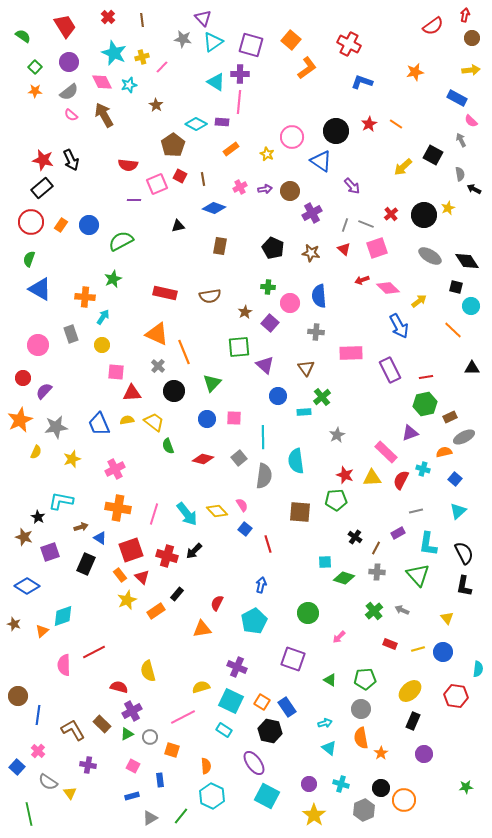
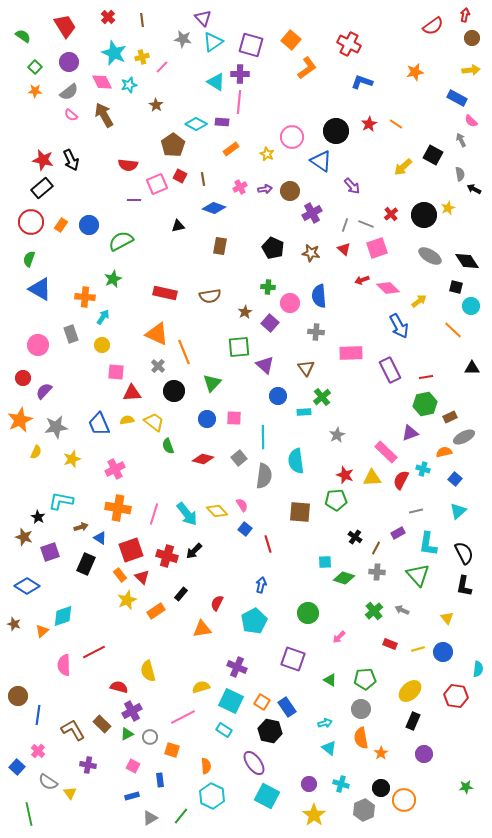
black rectangle at (177, 594): moved 4 px right
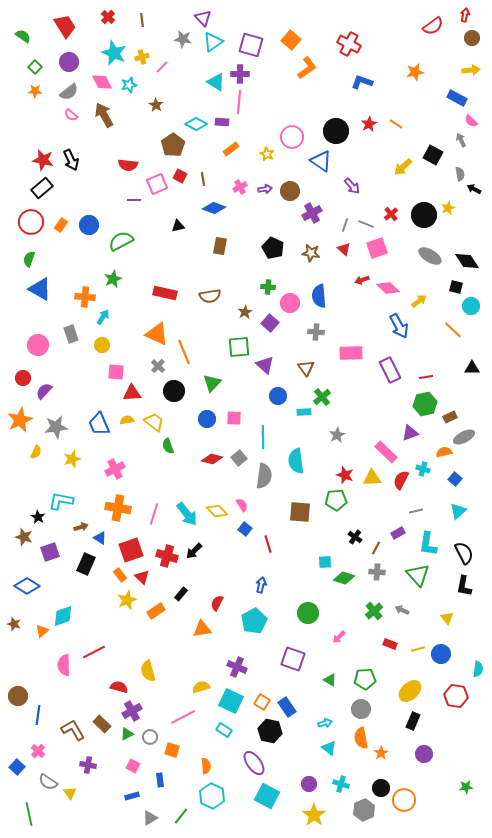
red diamond at (203, 459): moved 9 px right
blue circle at (443, 652): moved 2 px left, 2 px down
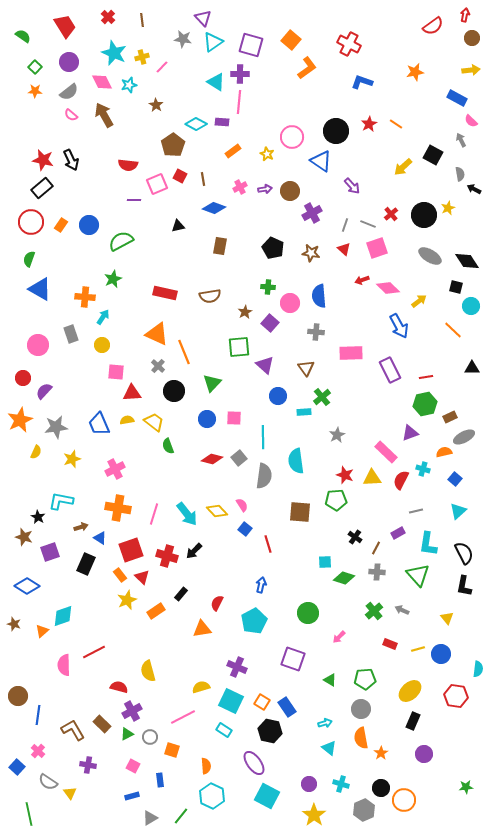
orange rectangle at (231, 149): moved 2 px right, 2 px down
gray line at (366, 224): moved 2 px right
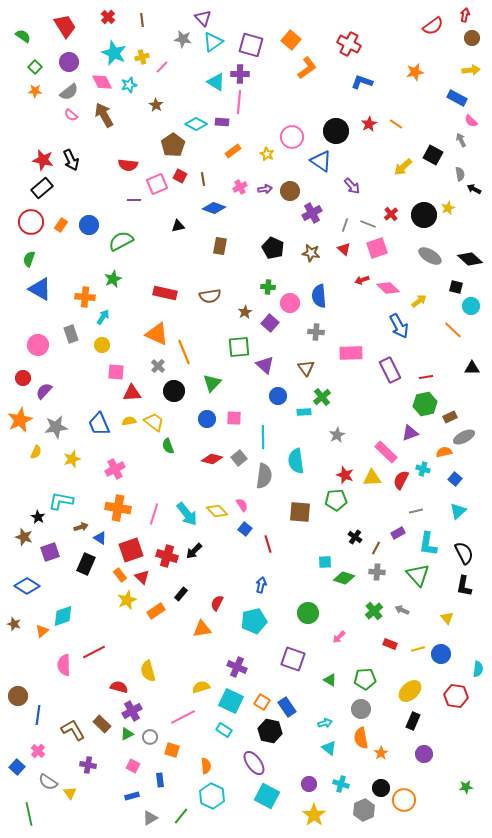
black diamond at (467, 261): moved 3 px right, 2 px up; rotated 15 degrees counterclockwise
yellow semicircle at (127, 420): moved 2 px right, 1 px down
cyan pentagon at (254, 621): rotated 15 degrees clockwise
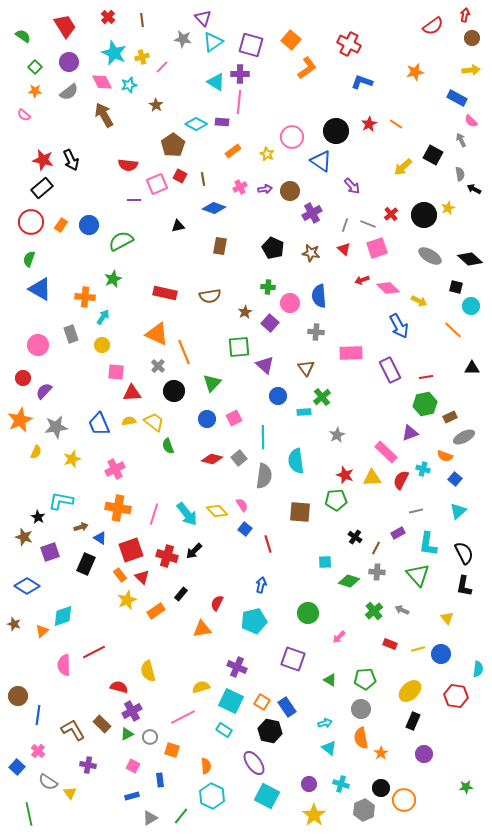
pink semicircle at (71, 115): moved 47 px left
yellow arrow at (419, 301): rotated 63 degrees clockwise
pink square at (234, 418): rotated 28 degrees counterclockwise
orange semicircle at (444, 452): moved 1 px right, 4 px down; rotated 147 degrees counterclockwise
green diamond at (344, 578): moved 5 px right, 3 px down
